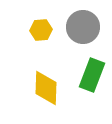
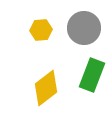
gray circle: moved 1 px right, 1 px down
yellow diamond: rotated 51 degrees clockwise
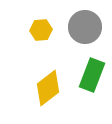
gray circle: moved 1 px right, 1 px up
yellow diamond: moved 2 px right
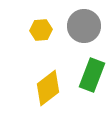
gray circle: moved 1 px left, 1 px up
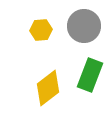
green rectangle: moved 2 px left
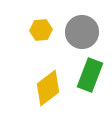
gray circle: moved 2 px left, 6 px down
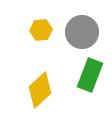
yellow diamond: moved 8 px left, 2 px down; rotated 6 degrees counterclockwise
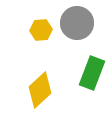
gray circle: moved 5 px left, 9 px up
green rectangle: moved 2 px right, 2 px up
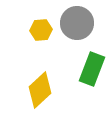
green rectangle: moved 4 px up
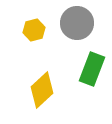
yellow hexagon: moved 7 px left; rotated 10 degrees counterclockwise
yellow diamond: moved 2 px right
